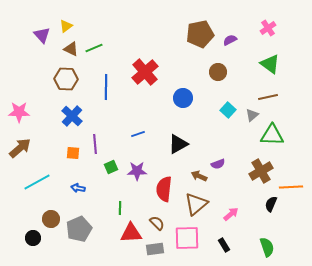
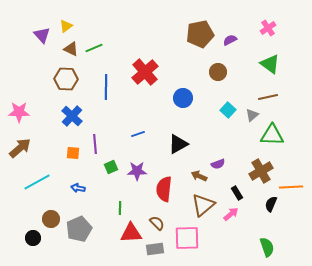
brown triangle at (196, 204): moved 7 px right, 1 px down
black rectangle at (224, 245): moved 13 px right, 52 px up
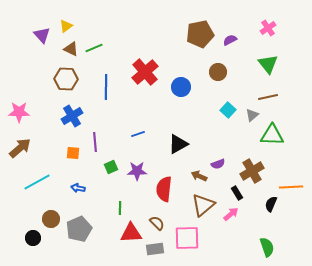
green triangle at (270, 64): moved 2 px left; rotated 15 degrees clockwise
blue circle at (183, 98): moved 2 px left, 11 px up
blue cross at (72, 116): rotated 15 degrees clockwise
purple line at (95, 144): moved 2 px up
brown cross at (261, 171): moved 9 px left
